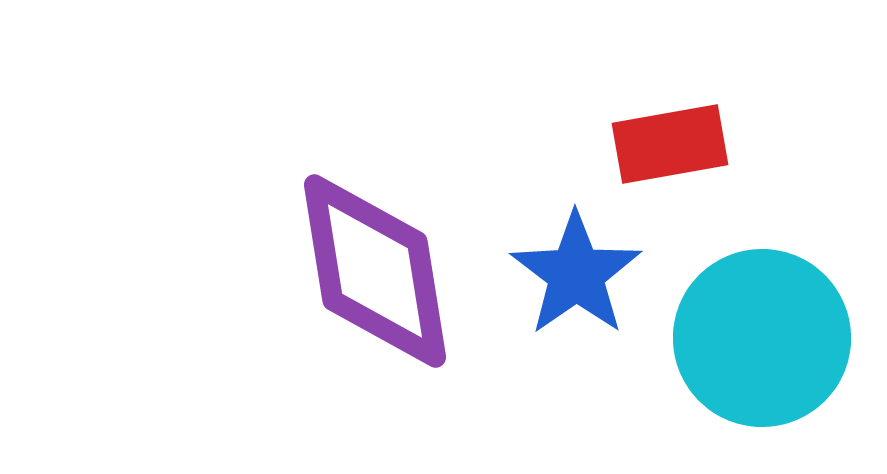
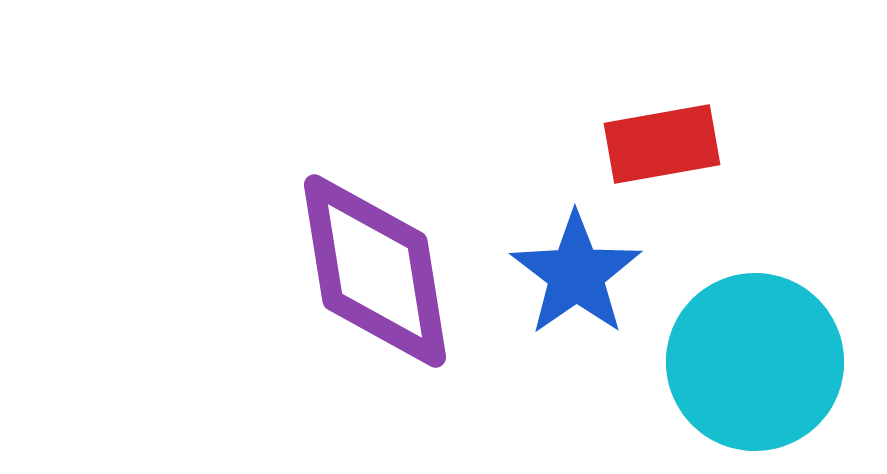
red rectangle: moved 8 px left
cyan circle: moved 7 px left, 24 px down
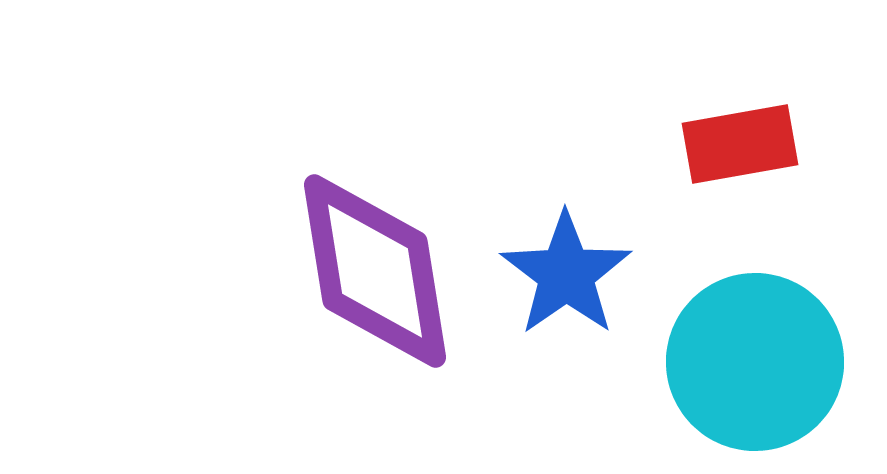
red rectangle: moved 78 px right
blue star: moved 10 px left
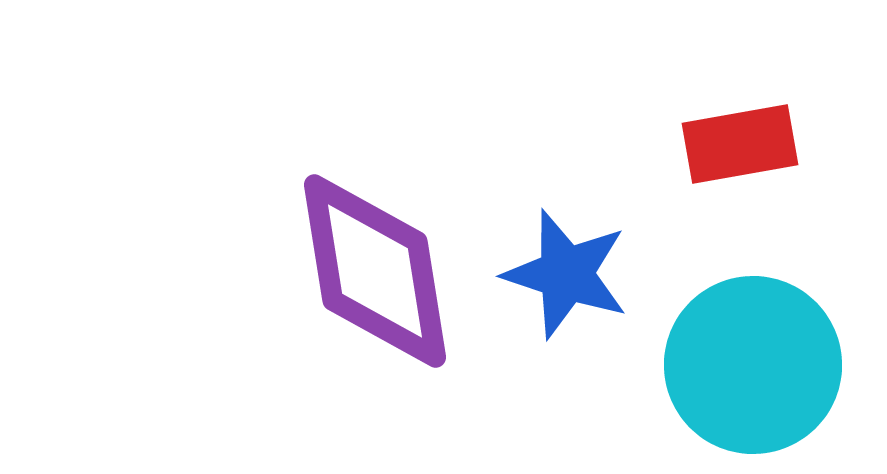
blue star: rotated 19 degrees counterclockwise
cyan circle: moved 2 px left, 3 px down
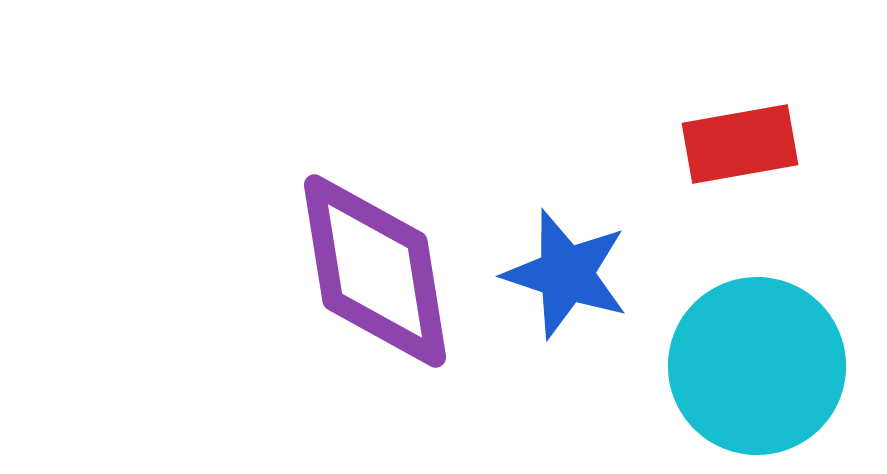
cyan circle: moved 4 px right, 1 px down
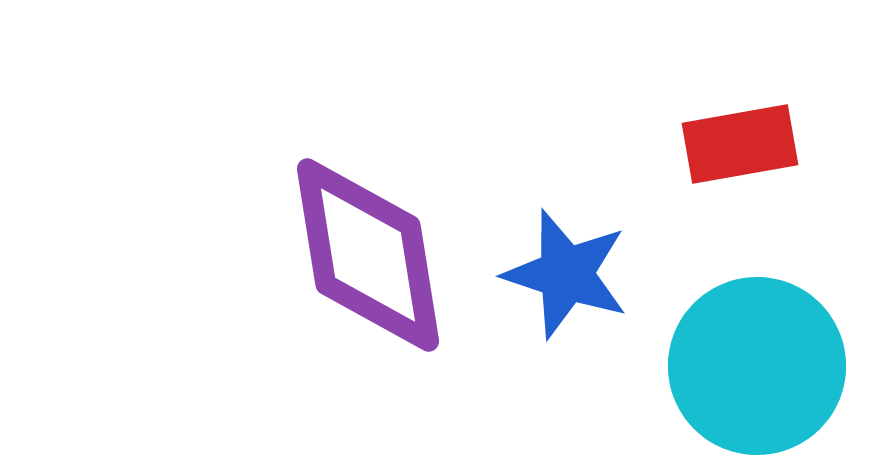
purple diamond: moved 7 px left, 16 px up
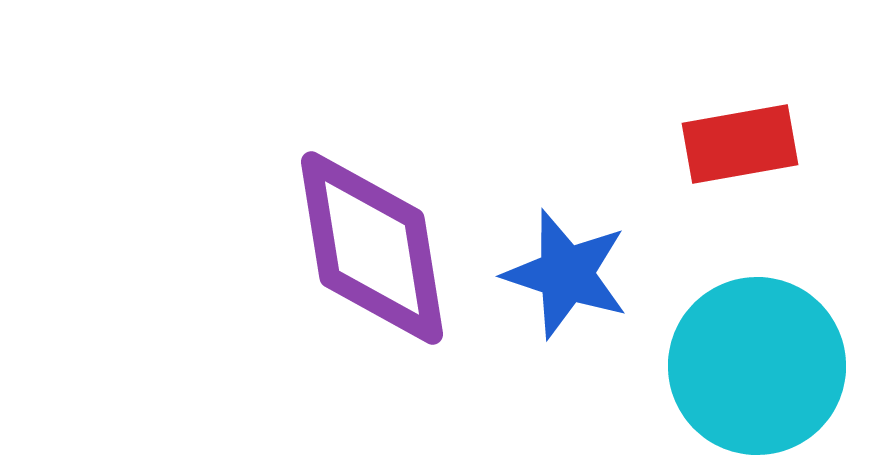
purple diamond: moved 4 px right, 7 px up
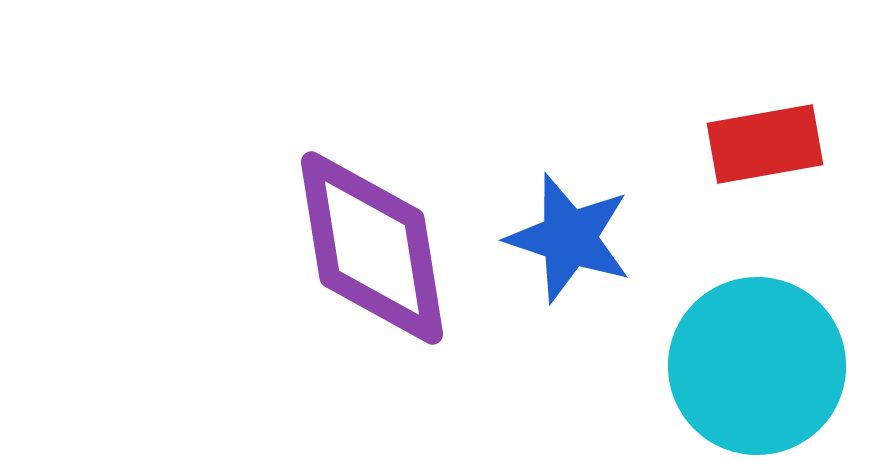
red rectangle: moved 25 px right
blue star: moved 3 px right, 36 px up
